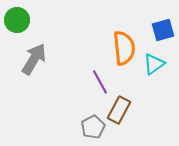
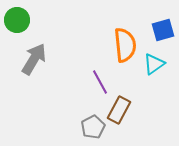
orange semicircle: moved 1 px right, 3 px up
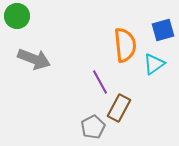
green circle: moved 4 px up
gray arrow: rotated 80 degrees clockwise
brown rectangle: moved 2 px up
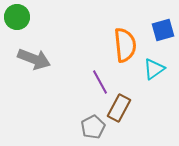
green circle: moved 1 px down
cyan triangle: moved 5 px down
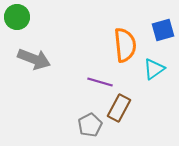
purple line: rotated 45 degrees counterclockwise
gray pentagon: moved 3 px left, 2 px up
